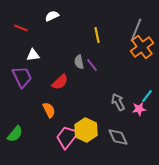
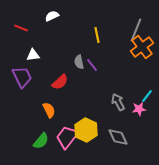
green semicircle: moved 26 px right, 7 px down
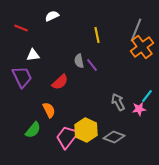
gray semicircle: moved 1 px up
gray diamond: moved 4 px left; rotated 45 degrees counterclockwise
green semicircle: moved 8 px left, 11 px up
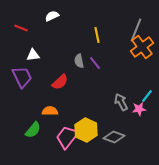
purple line: moved 3 px right, 2 px up
gray arrow: moved 3 px right
orange semicircle: moved 1 px right, 1 px down; rotated 63 degrees counterclockwise
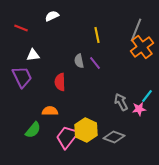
red semicircle: rotated 132 degrees clockwise
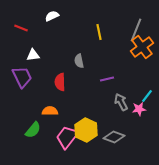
yellow line: moved 2 px right, 3 px up
purple line: moved 12 px right, 16 px down; rotated 64 degrees counterclockwise
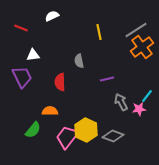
gray line: rotated 35 degrees clockwise
gray diamond: moved 1 px left, 1 px up
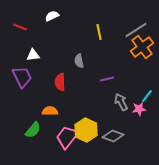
red line: moved 1 px left, 1 px up
